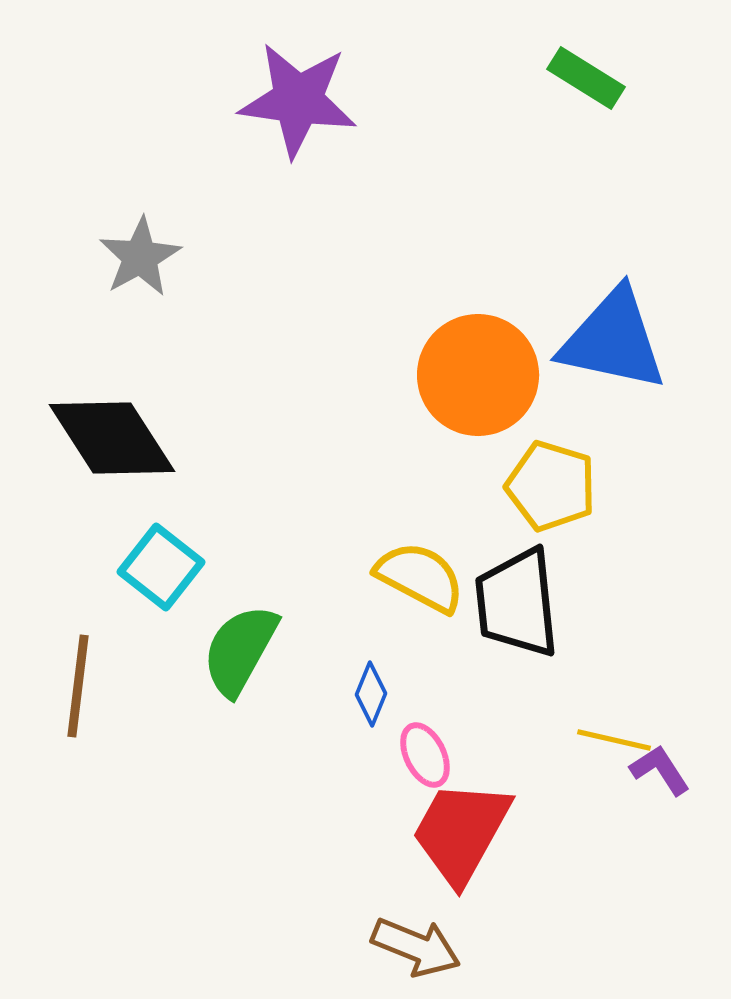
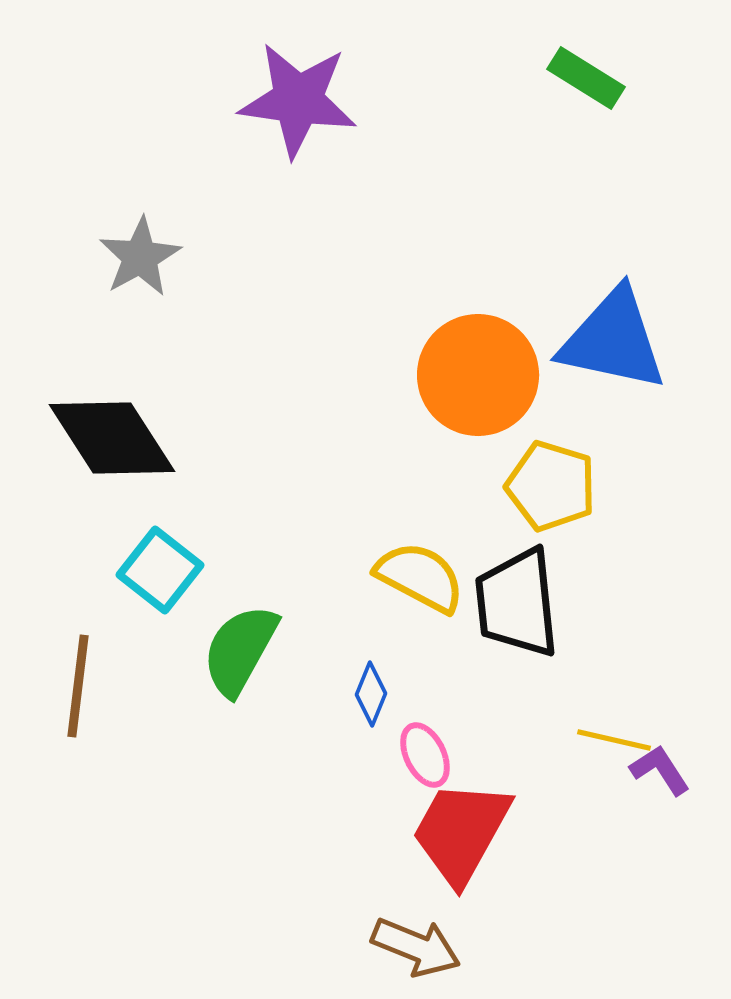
cyan square: moved 1 px left, 3 px down
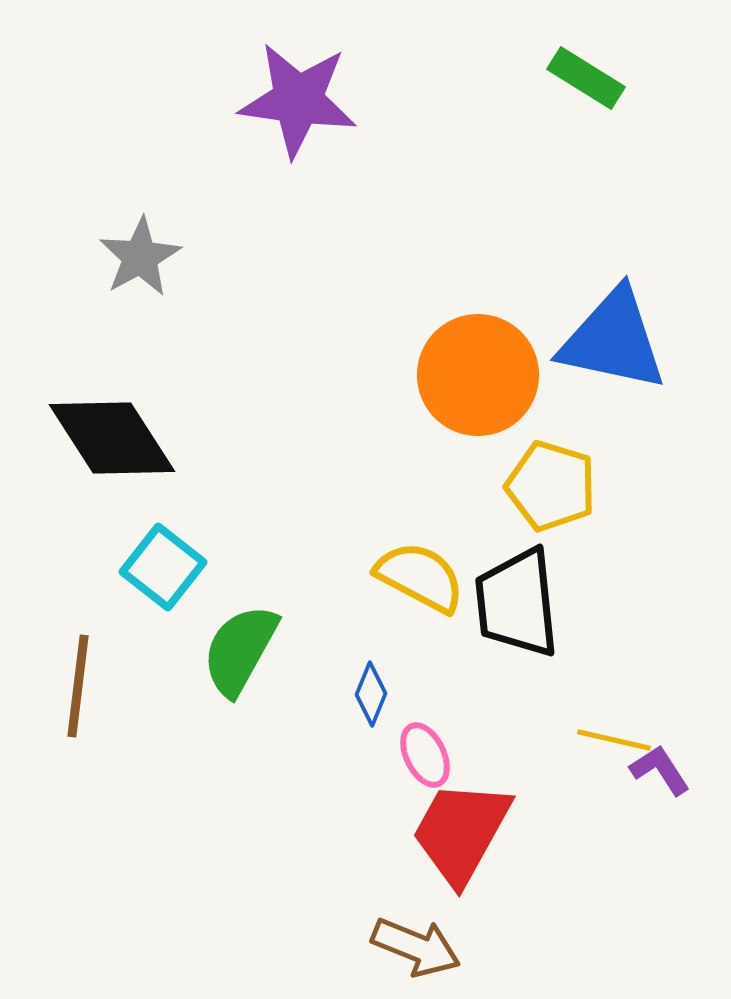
cyan square: moved 3 px right, 3 px up
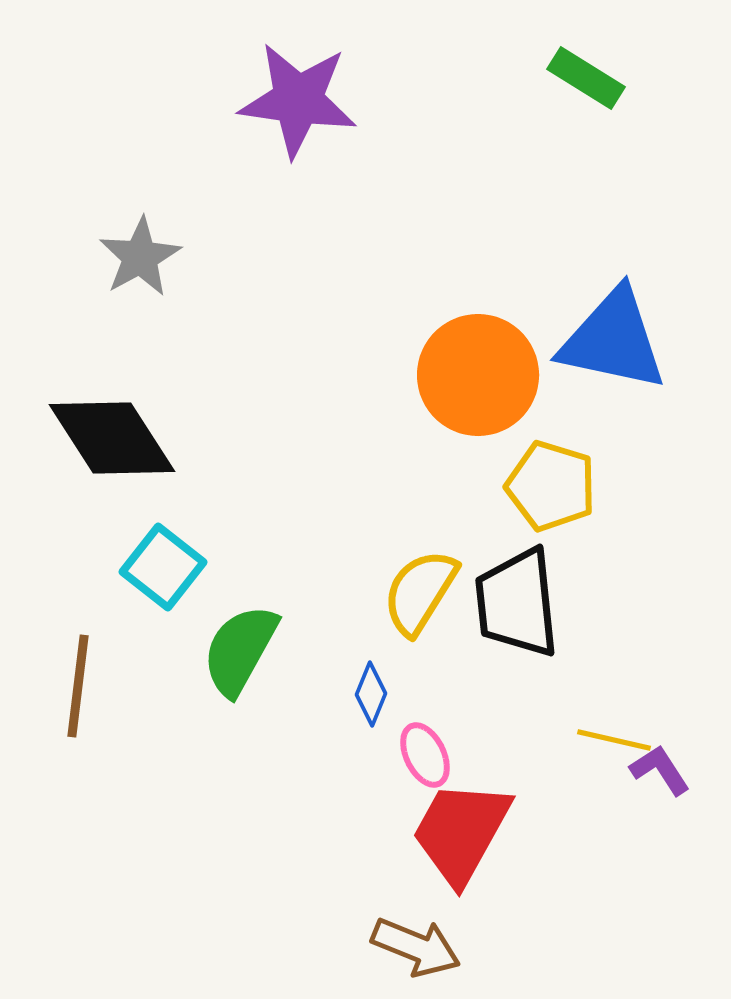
yellow semicircle: moved 15 px down; rotated 86 degrees counterclockwise
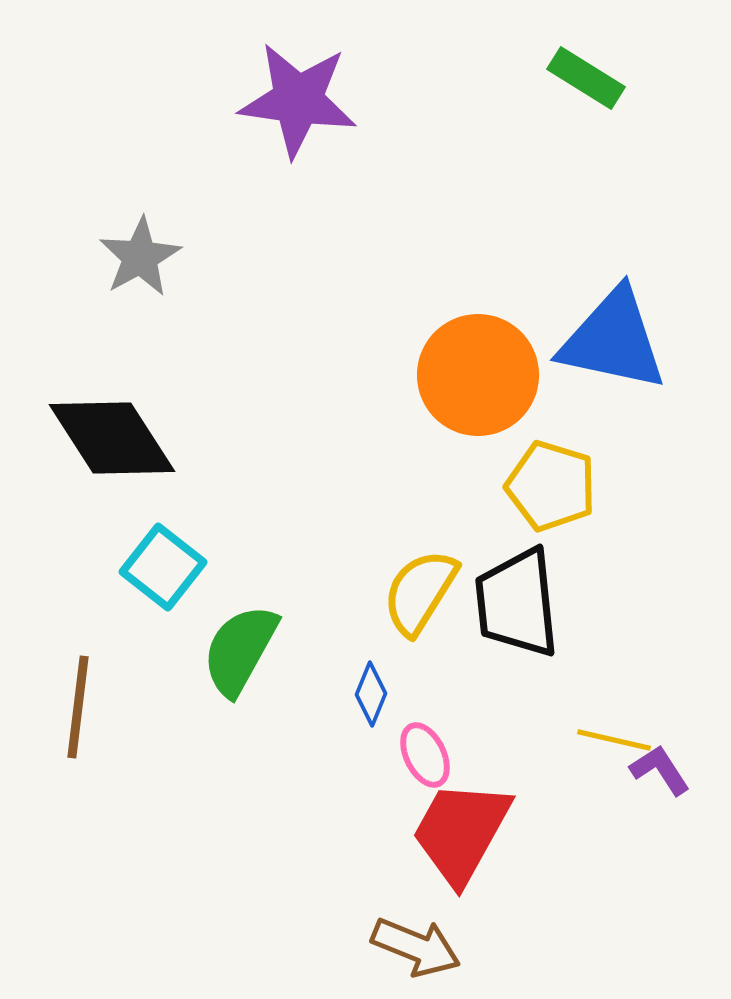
brown line: moved 21 px down
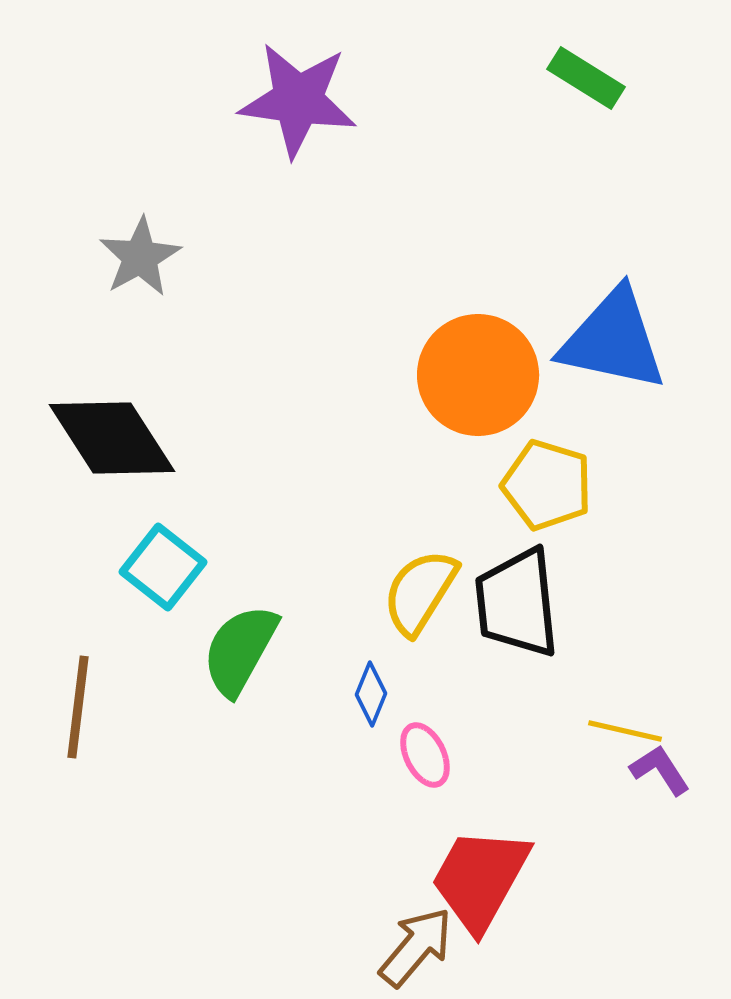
yellow pentagon: moved 4 px left, 1 px up
yellow line: moved 11 px right, 9 px up
red trapezoid: moved 19 px right, 47 px down
brown arrow: rotated 72 degrees counterclockwise
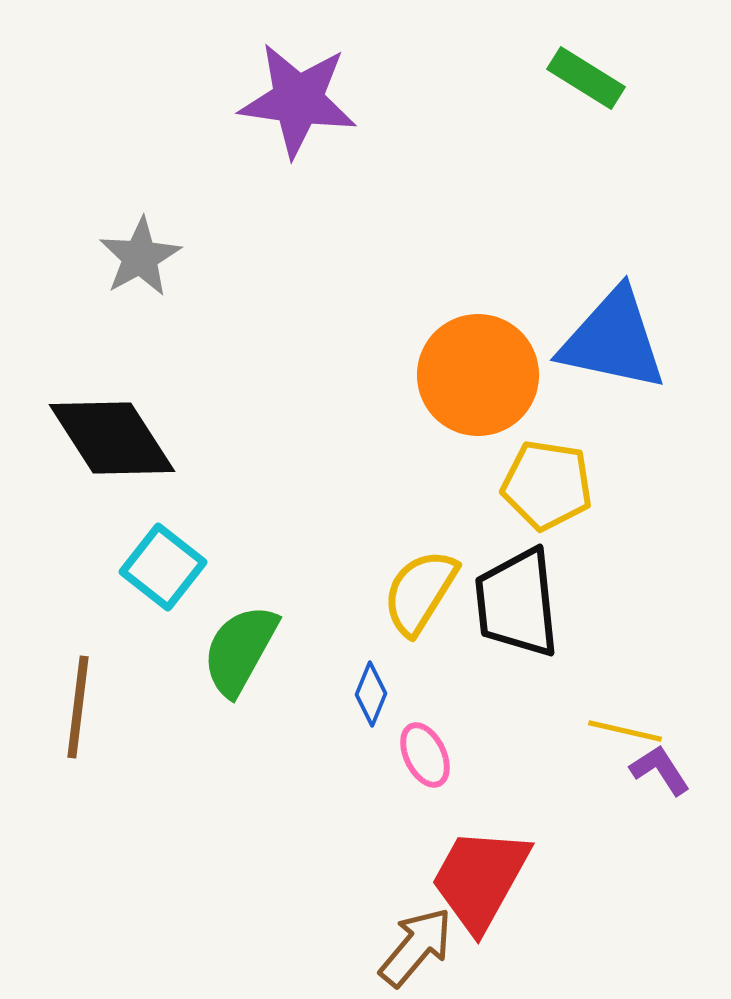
yellow pentagon: rotated 8 degrees counterclockwise
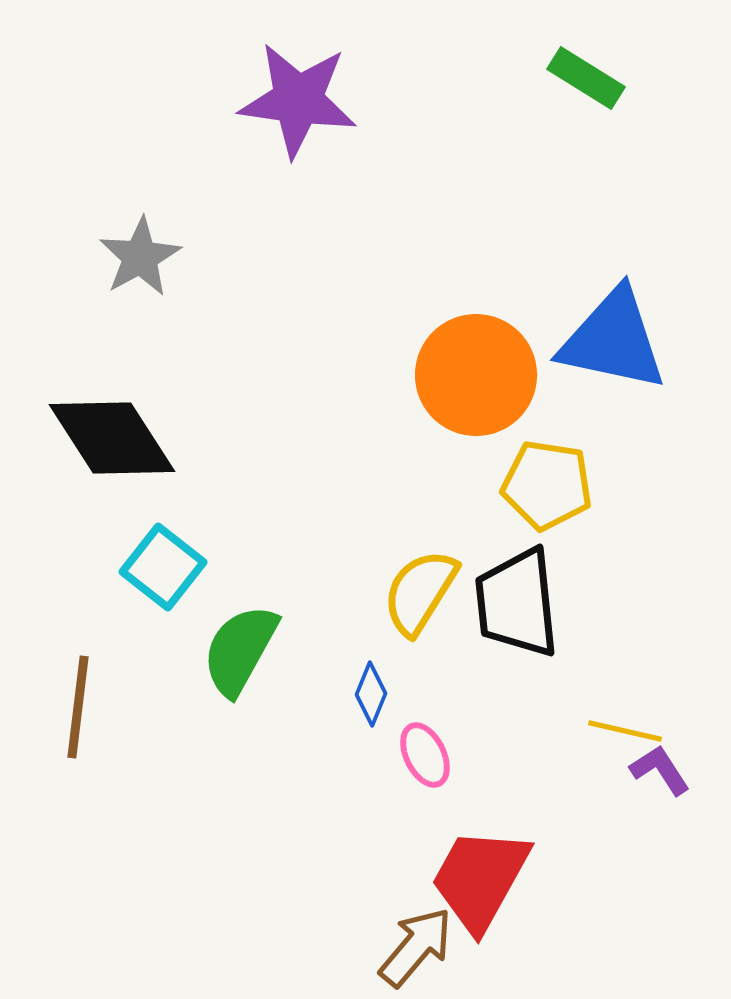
orange circle: moved 2 px left
